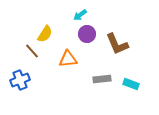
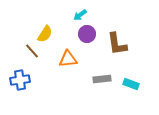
brown L-shape: rotated 15 degrees clockwise
blue cross: rotated 12 degrees clockwise
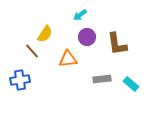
purple circle: moved 3 px down
cyan rectangle: rotated 21 degrees clockwise
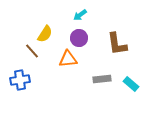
purple circle: moved 8 px left, 1 px down
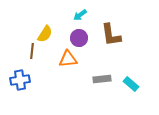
brown L-shape: moved 6 px left, 9 px up
brown line: rotated 49 degrees clockwise
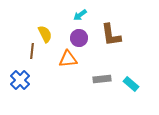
yellow semicircle: rotated 60 degrees counterclockwise
blue cross: rotated 36 degrees counterclockwise
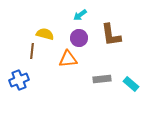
yellow semicircle: rotated 48 degrees counterclockwise
blue cross: moved 1 px left; rotated 24 degrees clockwise
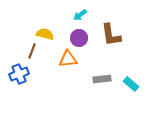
brown line: rotated 14 degrees clockwise
blue cross: moved 6 px up
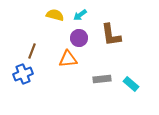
yellow semicircle: moved 10 px right, 19 px up
blue cross: moved 4 px right
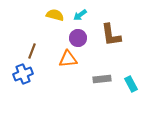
purple circle: moved 1 px left
cyan rectangle: rotated 21 degrees clockwise
